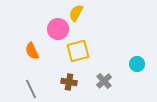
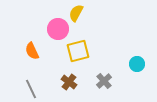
brown cross: rotated 28 degrees clockwise
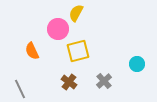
gray line: moved 11 px left
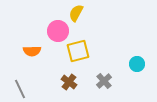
pink circle: moved 2 px down
orange semicircle: rotated 66 degrees counterclockwise
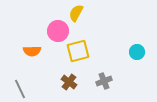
cyan circle: moved 12 px up
gray cross: rotated 21 degrees clockwise
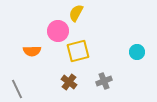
gray line: moved 3 px left
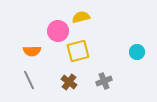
yellow semicircle: moved 5 px right, 4 px down; rotated 48 degrees clockwise
gray line: moved 12 px right, 9 px up
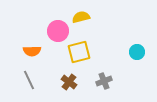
yellow square: moved 1 px right, 1 px down
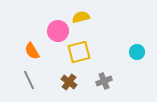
orange semicircle: rotated 60 degrees clockwise
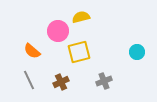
orange semicircle: rotated 18 degrees counterclockwise
brown cross: moved 8 px left; rotated 28 degrees clockwise
